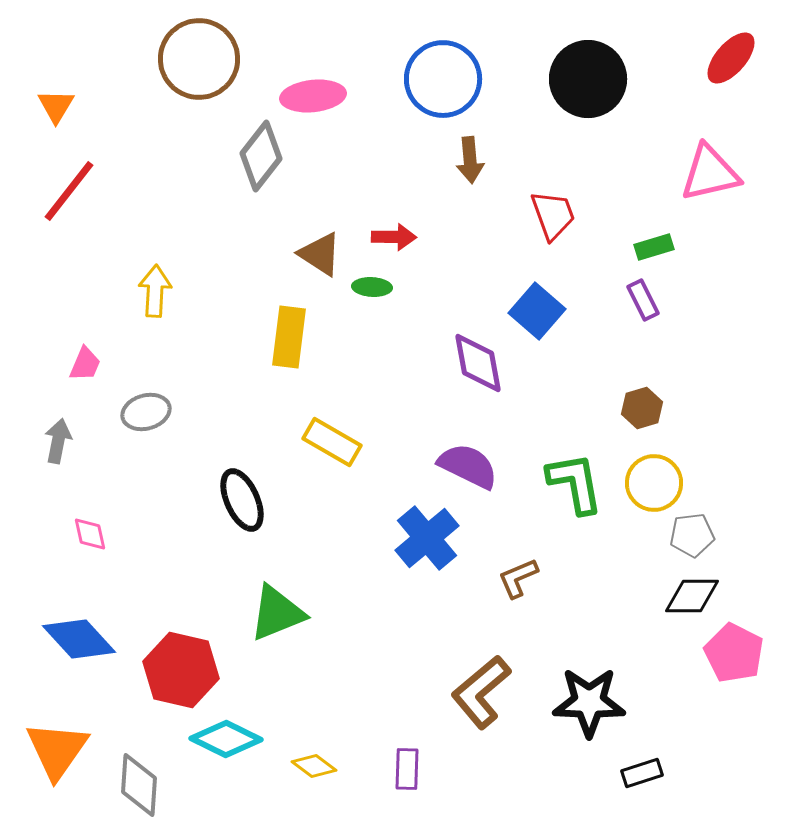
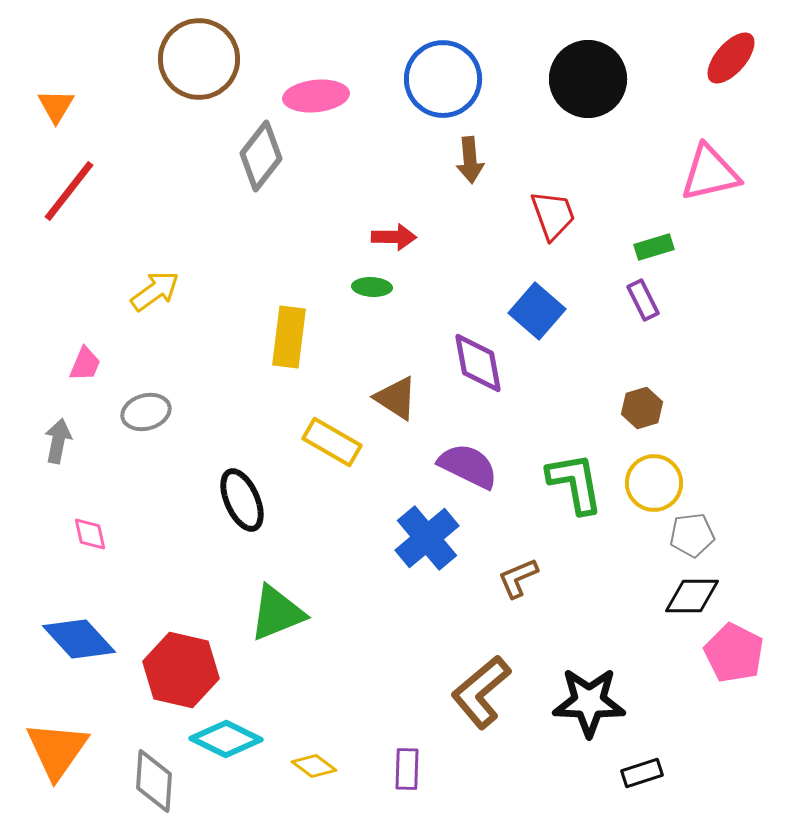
pink ellipse at (313, 96): moved 3 px right
brown triangle at (320, 254): moved 76 px right, 144 px down
yellow arrow at (155, 291): rotated 51 degrees clockwise
gray diamond at (139, 785): moved 15 px right, 4 px up
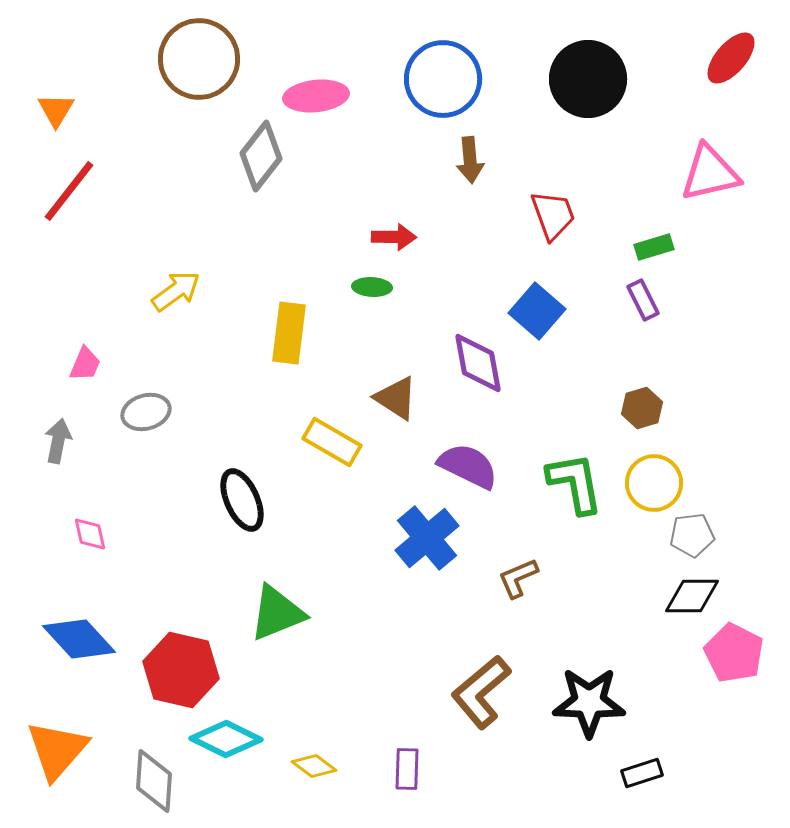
orange triangle at (56, 106): moved 4 px down
yellow arrow at (155, 291): moved 21 px right
yellow rectangle at (289, 337): moved 4 px up
orange triangle at (57, 750): rotated 6 degrees clockwise
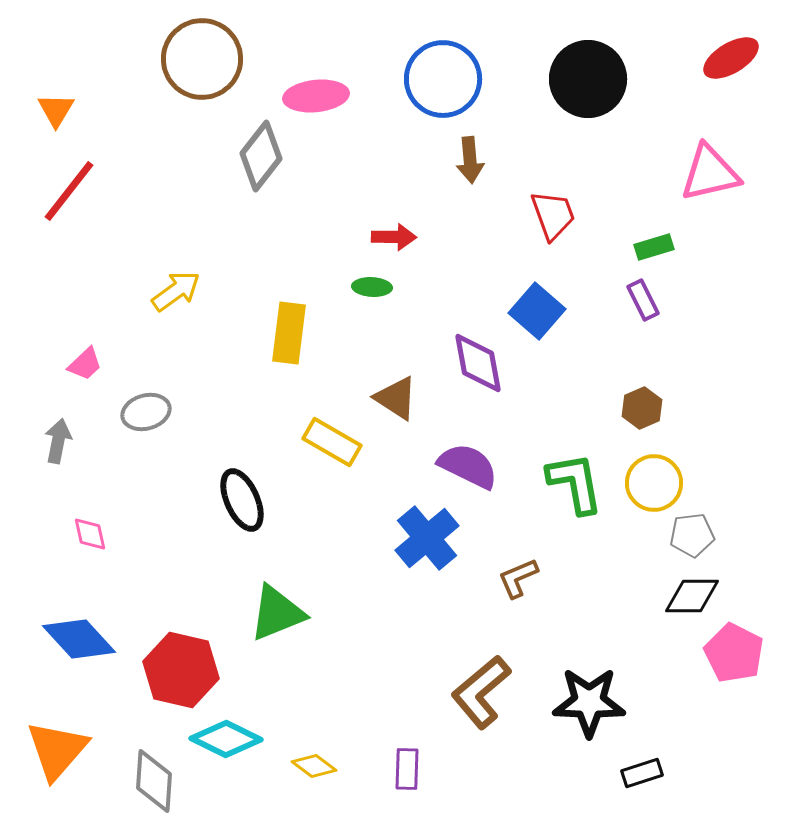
red ellipse at (731, 58): rotated 18 degrees clockwise
brown circle at (199, 59): moved 3 px right
pink trapezoid at (85, 364): rotated 24 degrees clockwise
brown hexagon at (642, 408): rotated 6 degrees counterclockwise
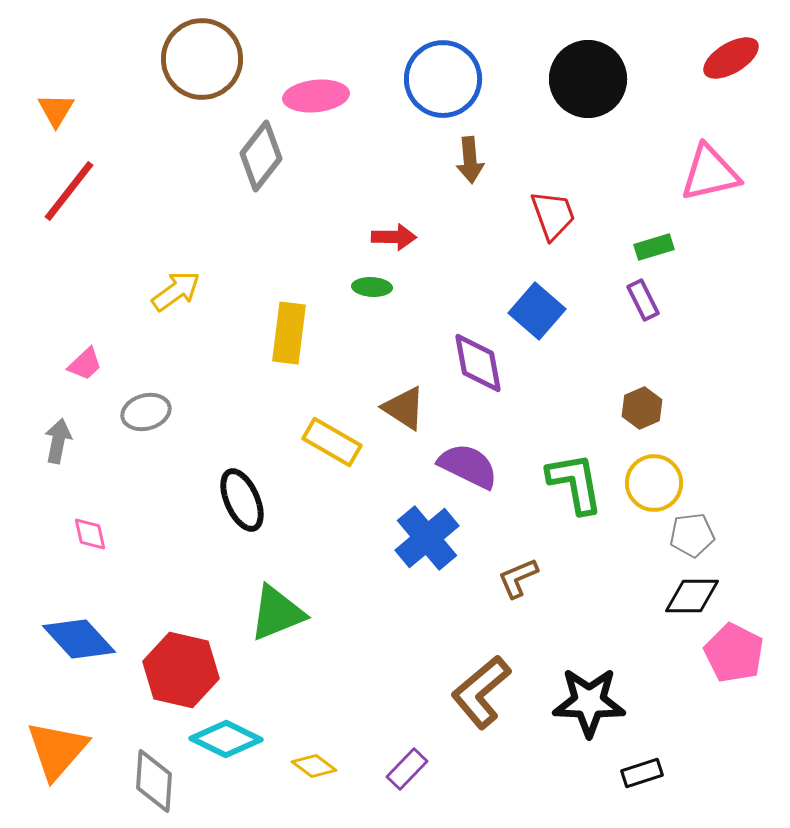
brown triangle at (396, 398): moved 8 px right, 10 px down
purple rectangle at (407, 769): rotated 42 degrees clockwise
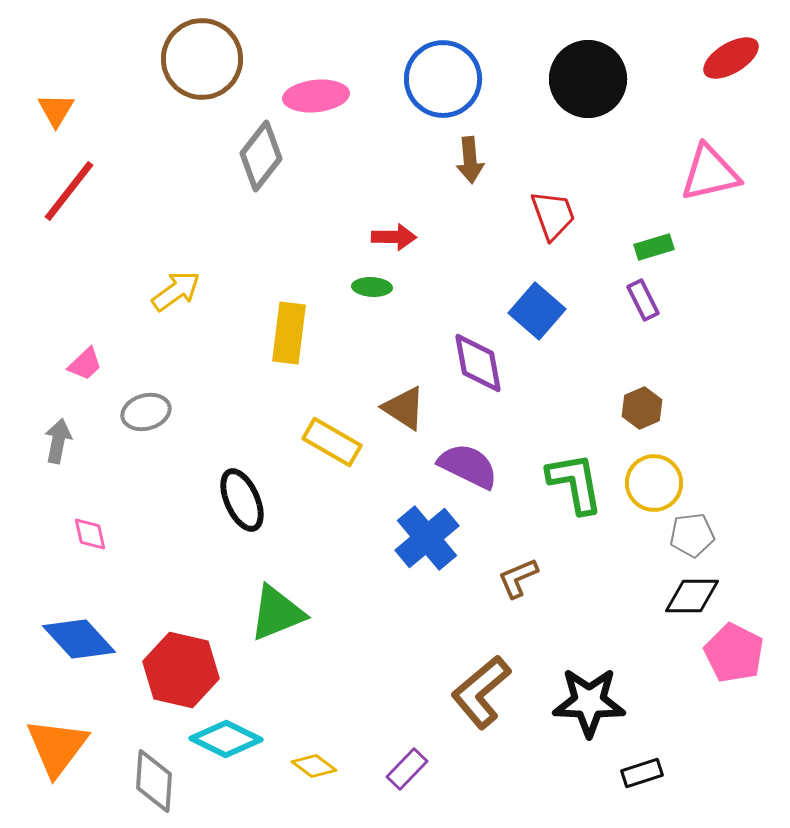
orange triangle at (57, 750): moved 3 px up; rotated 4 degrees counterclockwise
